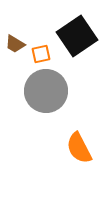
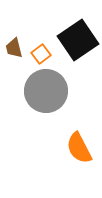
black square: moved 1 px right, 4 px down
brown trapezoid: moved 1 px left, 4 px down; rotated 45 degrees clockwise
orange square: rotated 24 degrees counterclockwise
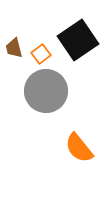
orange semicircle: rotated 12 degrees counterclockwise
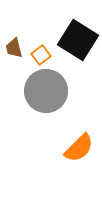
black square: rotated 24 degrees counterclockwise
orange square: moved 1 px down
orange semicircle: rotated 96 degrees counterclockwise
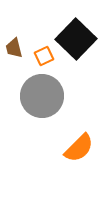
black square: moved 2 px left, 1 px up; rotated 12 degrees clockwise
orange square: moved 3 px right, 1 px down; rotated 12 degrees clockwise
gray circle: moved 4 px left, 5 px down
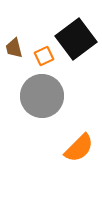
black square: rotated 9 degrees clockwise
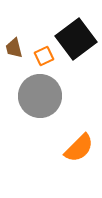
gray circle: moved 2 px left
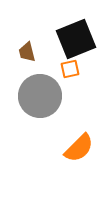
black square: rotated 15 degrees clockwise
brown trapezoid: moved 13 px right, 4 px down
orange square: moved 26 px right, 13 px down; rotated 12 degrees clockwise
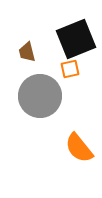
orange semicircle: rotated 96 degrees clockwise
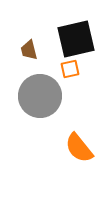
black square: rotated 9 degrees clockwise
brown trapezoid: moved 2 px right, 2 px up
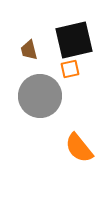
black square: moved 2 px left, 1 px down
